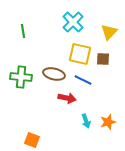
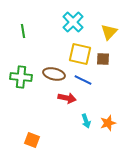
orange star: moved 1 px down
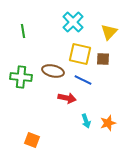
brown ellipse: moved 1 px left, 3 px up
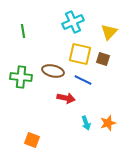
cyan cross: rotated 20 degrees clockwise
brown square: rotated 16 degrees clockwise
red arrow: moved 1 px left
cyan arrow: moved 2 px down
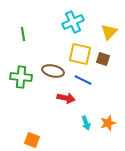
green line: moved 3 px down
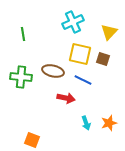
orange star: moved 1 px right
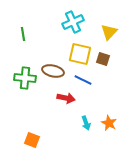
green cross: moved 4 px right, 1 px down
orange star: rotated 28 degrees counterclockwise
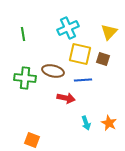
cyan cross: moved 5 px left, 6 px down
blue line: rotated 30 degrees counterclockwise
